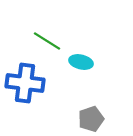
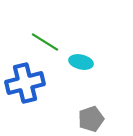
green line: moved 2 px left, 1 px down
blue cross: rotated 21 degrees counterclockwise
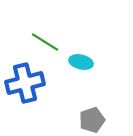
gray pentagon: moved 1 px right, 1 px down
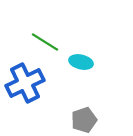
blue cross: rotated 12 degrees counterclockwise
gray pentagon: moved 8 px left
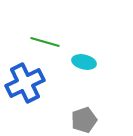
green line: rotated 16 degrees counterclockwise
cyan ellipse: moved 3 px right
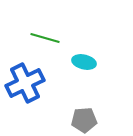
green line: moved 4 px up
gray pentagon: rotated 15 degrees clockwise
